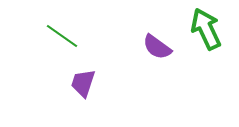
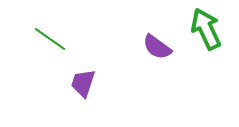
green line: moved 12 px left, 3 px down
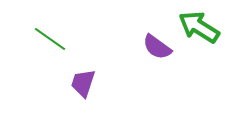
green arrow: moved 7 px left, 2 px up; rotated 33 degrees counterclockwise
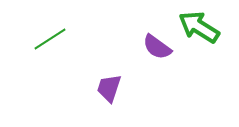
green line: rotated 68 degrees counterclockwise
purple trapezoid: moved 26 px right, 5 px down
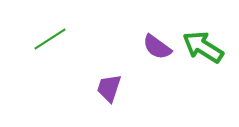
green arrow: moved 4 px right, 20 px down
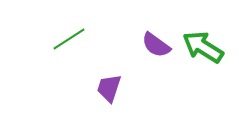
green line: moved 19 px right
purple semicircle: moved 1 px left, 2 px up
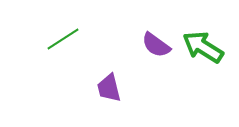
green line: moved 6 px left
purple trapezoid: rotated 32 degrees counterclockwise
